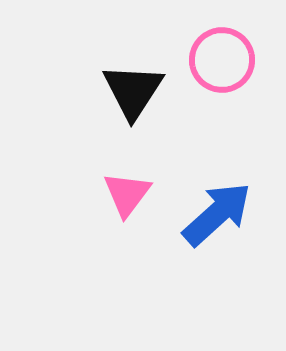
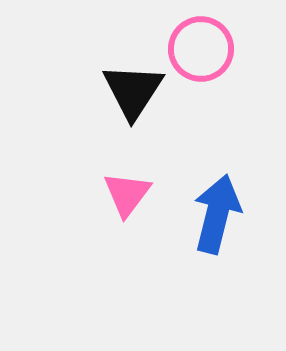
pink circle: moved 21 px left, 11 px up
blue arrow: rotated 34 degrees counterclockwise
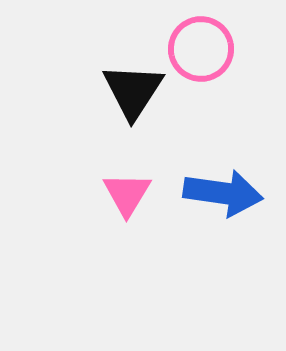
pink triangle: rotated 6 degrees counterclockwise
blue arrow: moved 6 px right, 21 px up; rotated 84 degrees clockwise
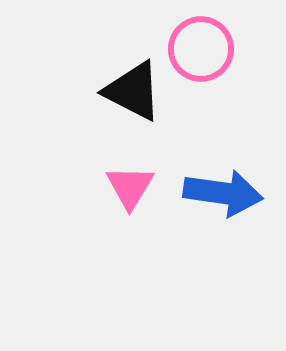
black triangle: rotated 36 degrees counterclockwise
pink triangle: moved 3 px right, 7 px up
